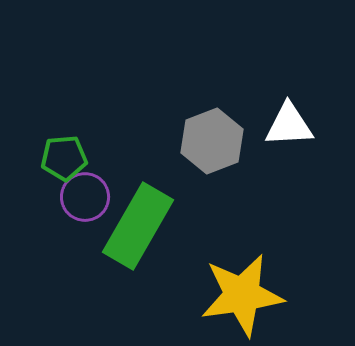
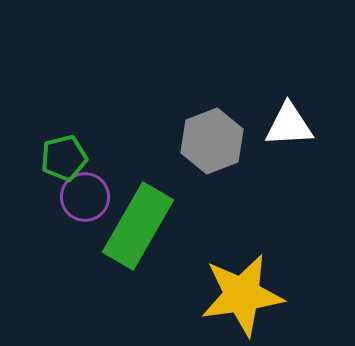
green pentagon: rotated 9 degrees counterclockwise
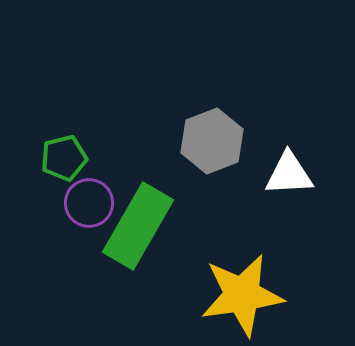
white triangle: moved 49 px down
purple circle: moved 4 px right, 6 px down
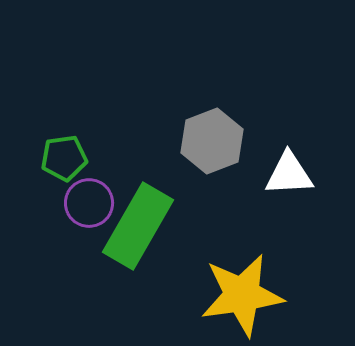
green pentagon: rotated 6 degrees clockwise
